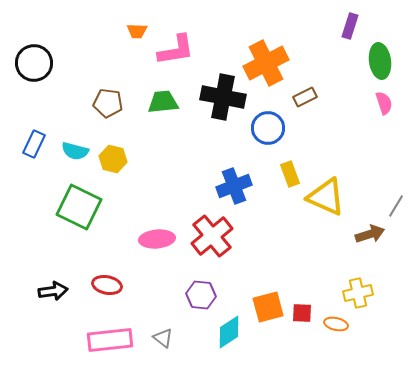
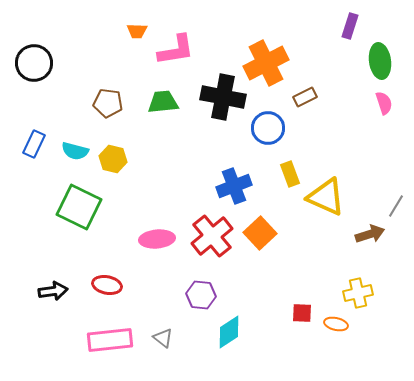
orange square: moved 8 px left, 74 px up; rotated 28 degrees counterclockwise
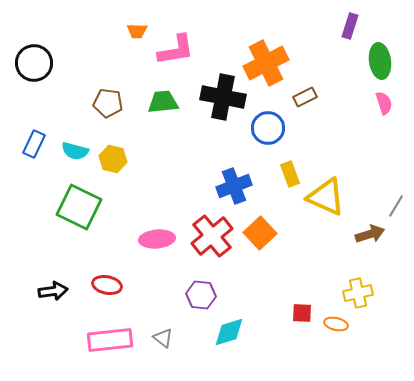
cyan diamond: rotated 16 degrees clockwise
